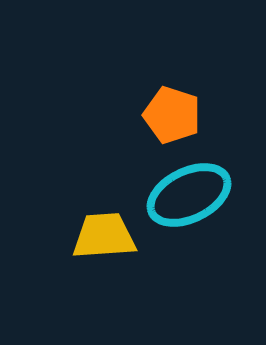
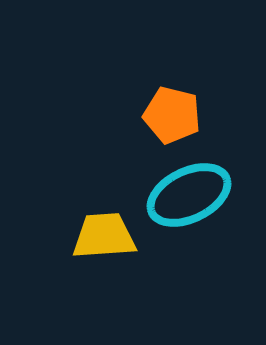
orange pentagon: rotated 4 degrees counterclockwise
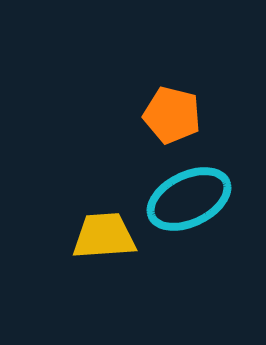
cyan ellipse: moved 4 px down
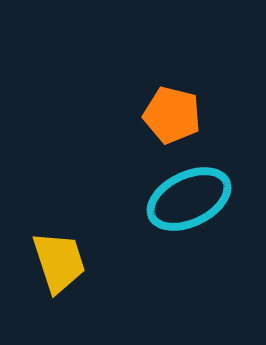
yellow trapezoid: moved 45 px left, 26 px down; rotated 76 degrees clockwise
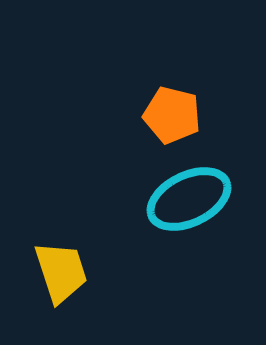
yellow trapezoid: moved 2 px right, 10 px down
